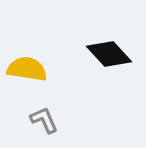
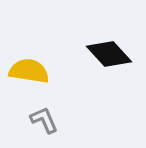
yellow semicircle: moved 2 px right, 2 px down
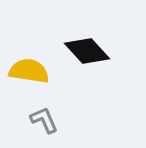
black diamond: moved 22 px left, 3 px up
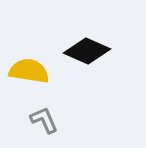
black diamond: rotated 24 degrees counterclockwise
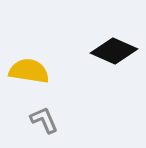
black diamond: moved 27 px right
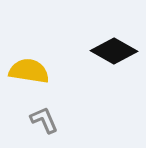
black diamond: rotated 6 degrees clockwise
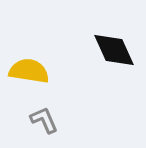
black diamond: moved 1 px up; rotated 36 degrees clockwise
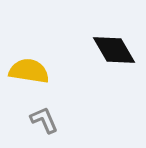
black diamond: rotated 6 degrees counterclockwise
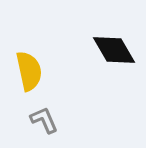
yellow semicircle: rotated 69 degrees clockwise
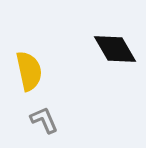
black diamond: moved 1 px right, 1 px up
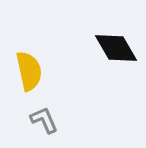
black diamond: moved 1 px right, 1 px up
